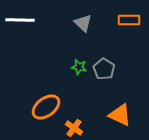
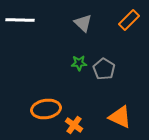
orange rectangle: rotated 45 degrees counterclockwise
green star: moved 4 px up; rotated 14 degrees counterclockwise
orange ellipse: moved 2 px down; rotated 28 degrees clockwise
orange triangle: moved 2 px down
orange cross: moved 3 px up
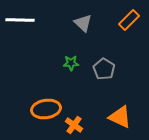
green star: moved 8 px left
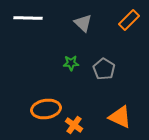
white line: moved 8 px right, 2 px up
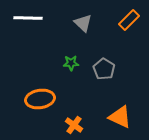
orange ellipse: moved 6 px left, 10 px up
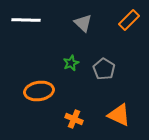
white line: moved 2 px left, 2 px down
green star: rotated 21 degrees counterclockwise
orange ellipse: moved 1 px left, 8 px up
orange triangle: moved 1 px left, 2 px up
orange cross: moved 6 px up; rotated 12 degrees counterclockwise
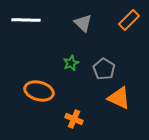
orange ellipse: rotated 24 degrees clockwise
orange triangle: moved 17 px up
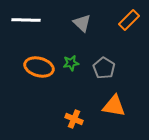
gray triangle: moved 1 px left
green star: rotated 14 degrees clockwise
gray pentagon: moved 1 px up
orange ellipse: moved 24 px up
orange triangle: moved 5 px left, 8 px down; rotated 15 degrees counterclockwise
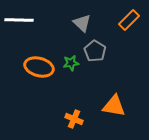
white line: moved 7 px left
gray pentagon: moved 9 px left, 17 px up
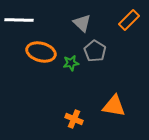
orange ellipse: moved 2 px right, 15 px up
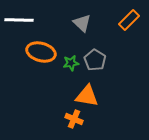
gray pentagon: moved 9 px down
orange triangle: moved 27 px left, 10 px up
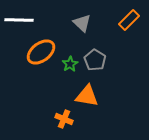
orange ellipse: rotated 52 degrees counterclockwise
green star: moved 1 px left, 1 px down; rotated 21 degrees counterclockwise
orange cross: moved 10 px left
